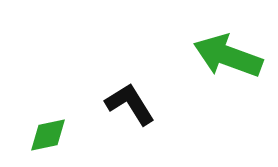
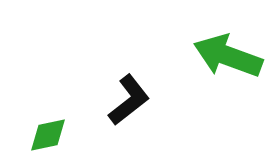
black L-shape: moved 1 px left, 4 px up; rotated 84 degrees clockwise
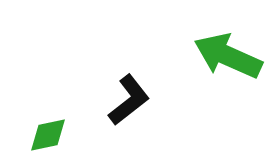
green arrow: rotated 4 degrees clockwise
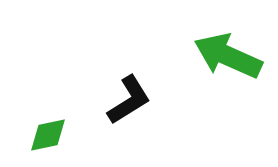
black L-shape: rotated 6 degrees clockwise
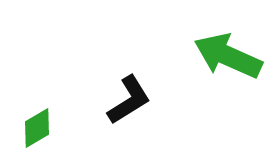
green diamond: moved 11 px left, 7 px up; rotated 18 degrees counterclockwise
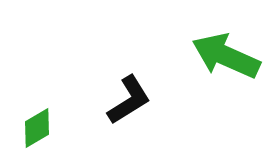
green arrow: moved 2 px left
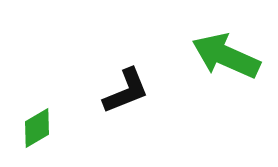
black L-shape: moved 3 px left, 9 px up; rotated 10 degrees clockwise
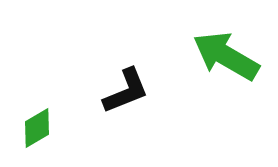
green arrow: rotated 6 degrees clockwise
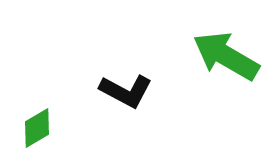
black L-shape: rotated 50 degrees clockwise
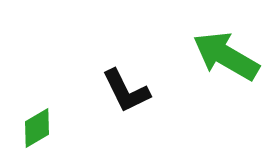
black L-shape: rotated 36 degrees clockwise
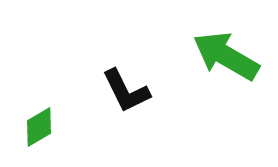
green diamond: moved 2 px right, 1 px up
